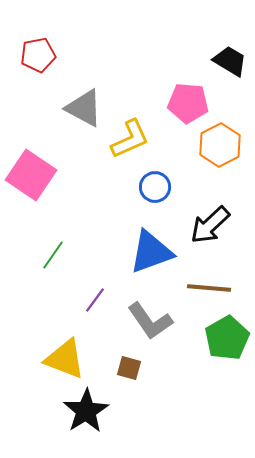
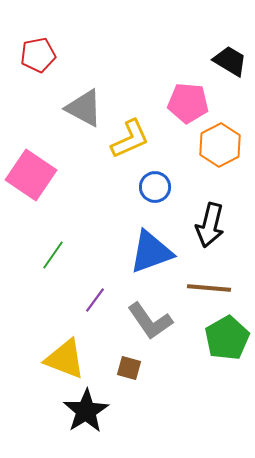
black arrow: rotated 33 degrees counterclockwise
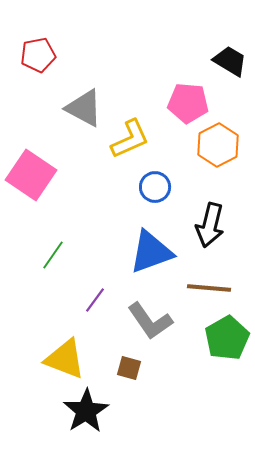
orange hexagon: moved 2 px left
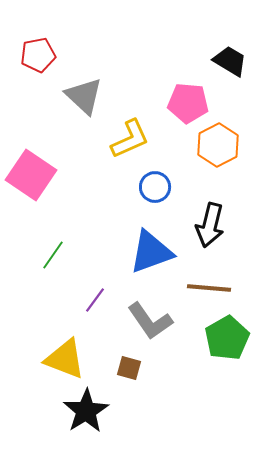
gray triangle: moved 12 px up; rotated 15 degrees clockwise
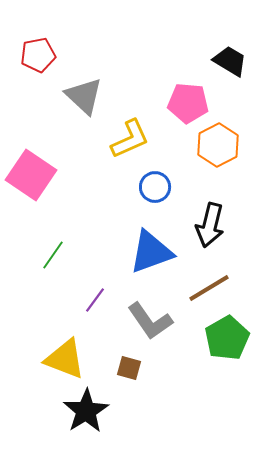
brown line: rotated 36 degrees counterclockwise
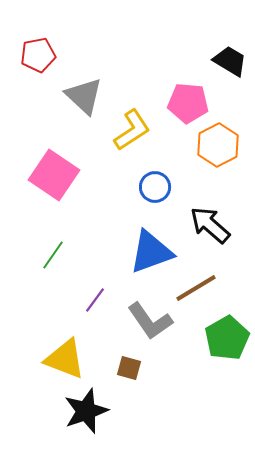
yellow L-shape: moved 2 px right, 9 px up; rotated 9 degrees counterclockwise
pink square: moved 23 px right
black arrow: rotated 117 degrees clockwise
brown line: moved 13 px left
black star: rotated 12 degrees clockwise
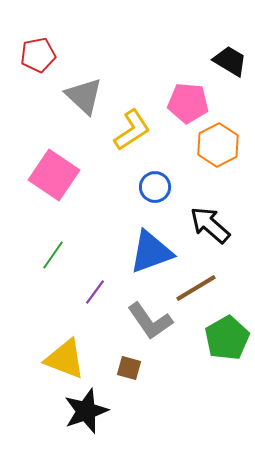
purple line: moved 8 px up
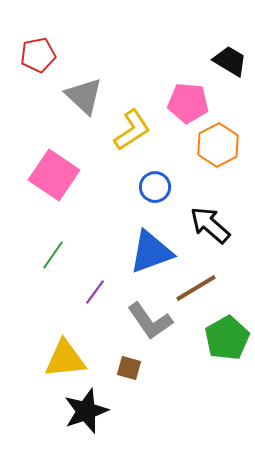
yellow triangle: rotated 27 degrees counterclockwise
